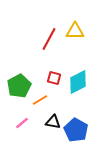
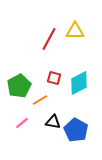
cyan diamond: moved 1 px right, 1 px down
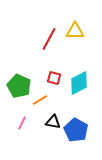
green pentagon: rotated 20 degrees counterclockwise
pink line: rotated 24 degrees counterclockwise
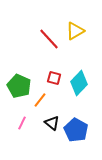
yellow triangle: rotated 30 degrees counterclockwise
red line: rotated 70 degrees counterclockwise
cyan diamond: rotated 20 degrees counterclockwise
orange line: rotated 21 degrees counterclockwise
black triangle: moved 1 px left, 1 px down; rotated 28 degrees clockwise
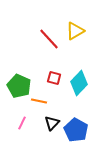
orange line: moved 1 px left, 1 px down; rotated 63 degrees clockwise
black triangle: rotated 35 degrees clockwise
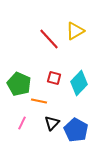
green pentagon: moved 2 px up
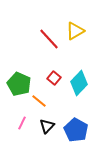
red square: rotated 24 degrees clockwise
orange line: rotated 28 degrees clockwise
black triangle: moved 5 px left, 3 px down
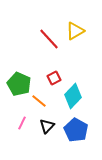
red square: rotated 24 degrees clockwise
cyan diamond: moved 6 px left, 13 px down
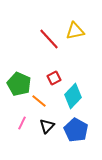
yellow triangle: rotated 18 degrees clockwise
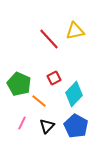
cyan diamond: moved 1 px right, 2 px up
blue pentagon: moved 4 px up
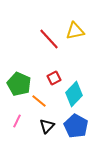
pink line: moved 5 px left, 2 px up
